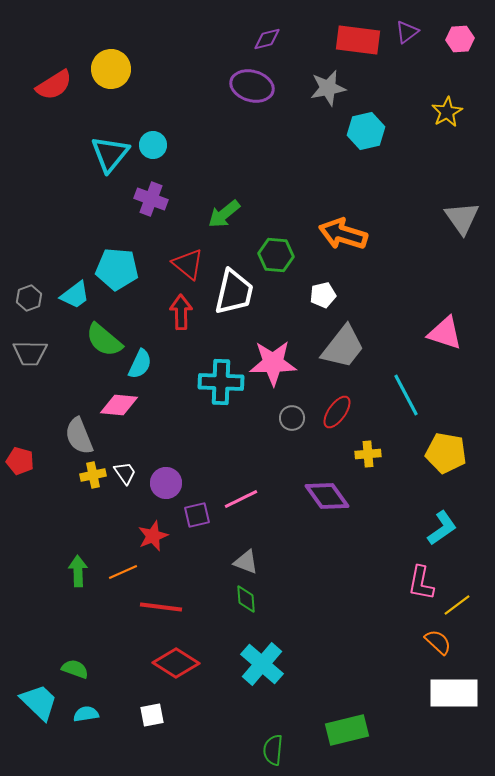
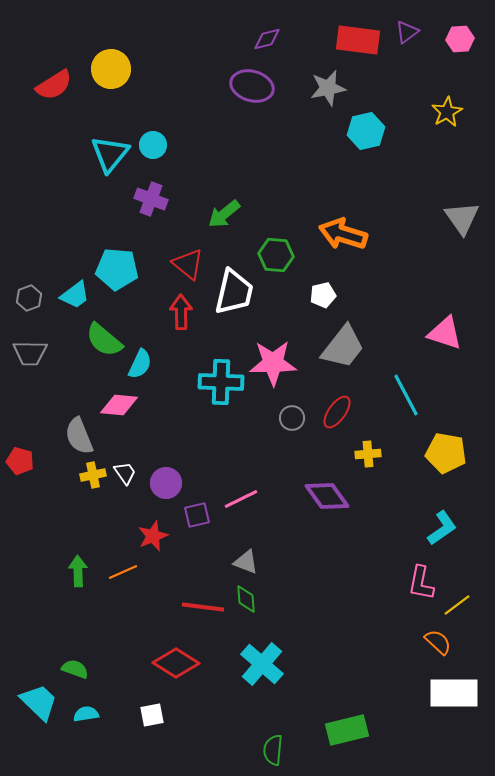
red line at (161, 607): moved 42 px right
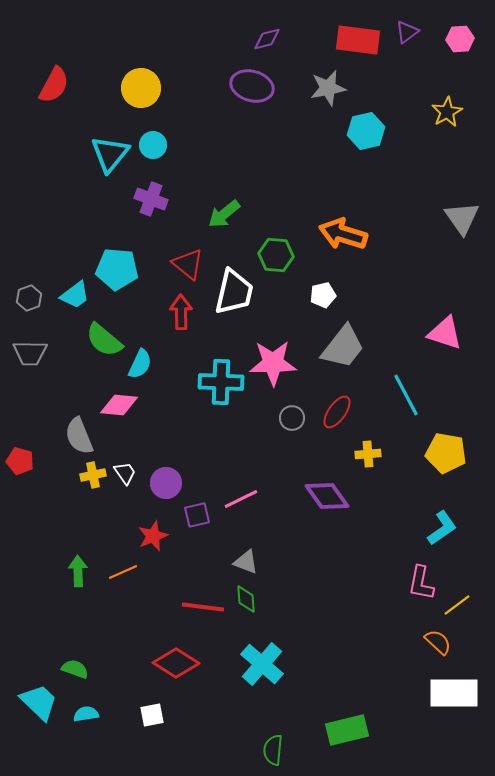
yellow circle at (111, 69): moved 30 px right, 19 px down
red semicircle at (54, 85): rotated 30 degrees counterclockwise
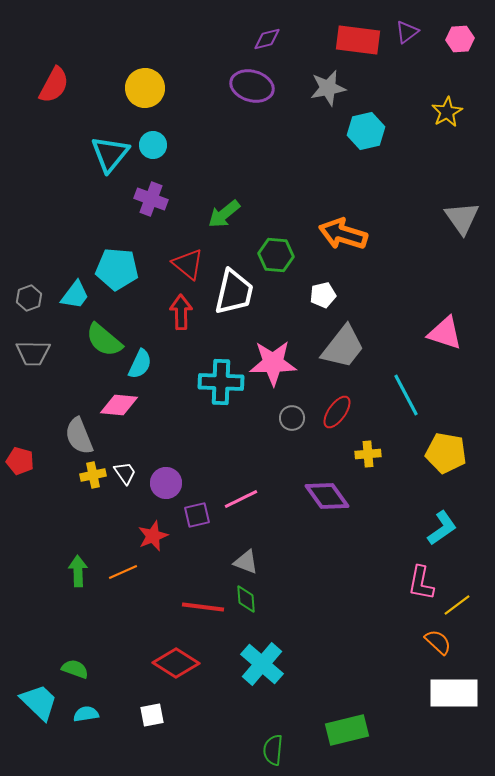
yellow circle at (141, 88): moved 4 px right
cyan trapezoid at (75, 295): rotated 16 degrees counterclockwise
gray trapezoid at (30, 353): moved 3 px right
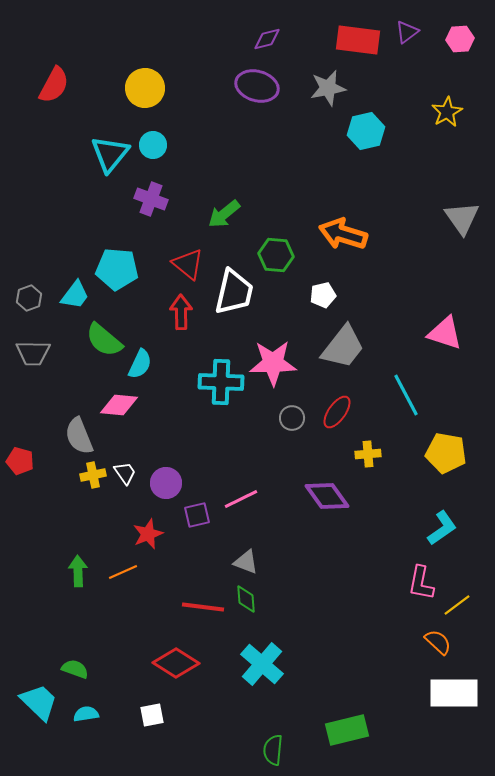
purple ellipse at (252, 86): moved 5 px right
red star at (153, 536): moved 5 px left, 2 px up
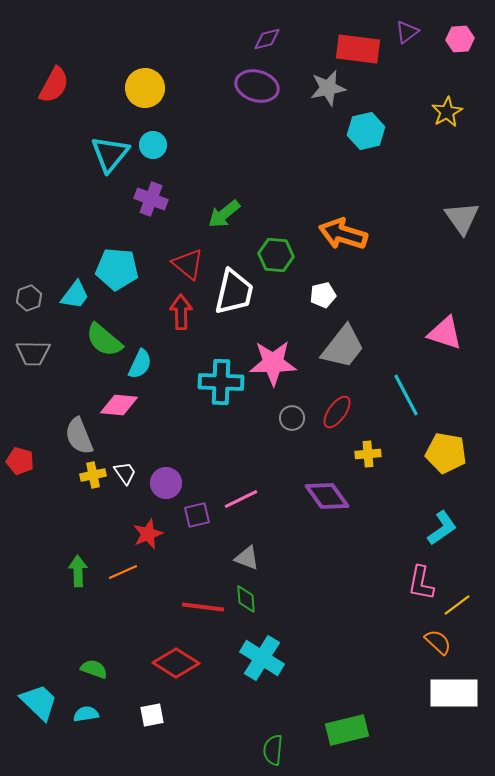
red rectangle at (358, 40): moved 9 px down
gray triangle at (246, 562): moved 1 px right, 4 px up
cyan cross at (262, 664): moved 6 px up; rotated 9 degrees counterclockwise
green semicircle at (75, 669): moved 19 px right
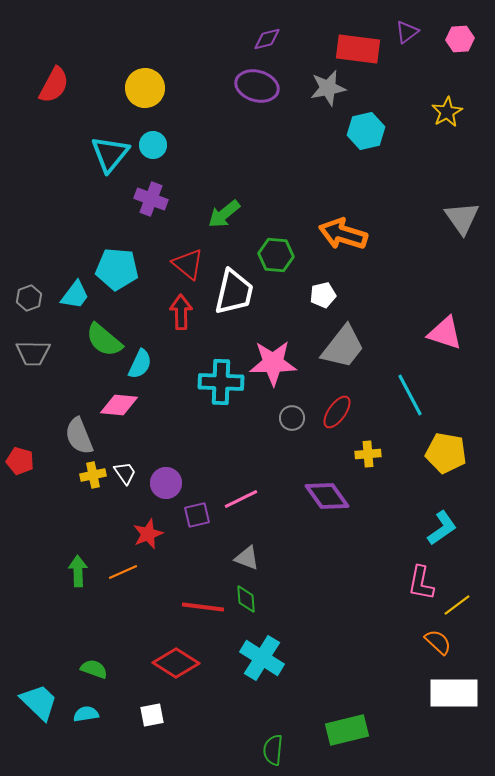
cyan line at (406, 395): moved 4 px right
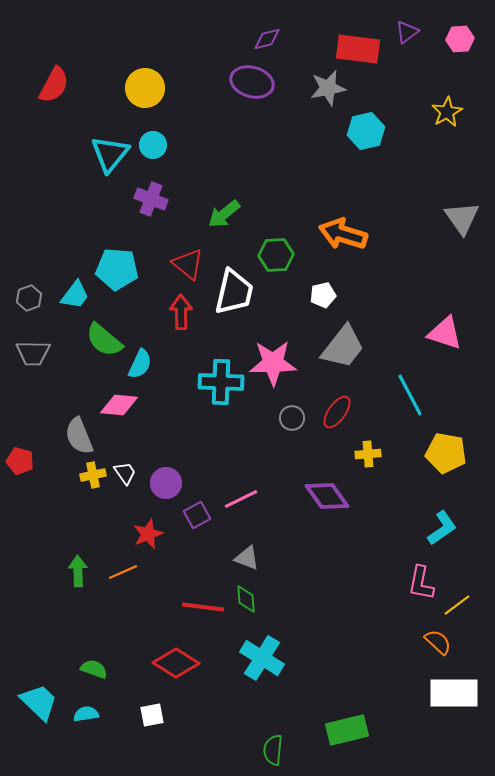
purple ellipse at (257, 86): moved 5 px left, 4 px up
green hexagon at (276, 255): rotated 8 degrees counterclockwise
purple square at (197, 515): rotated 16 degrees counterclockwise
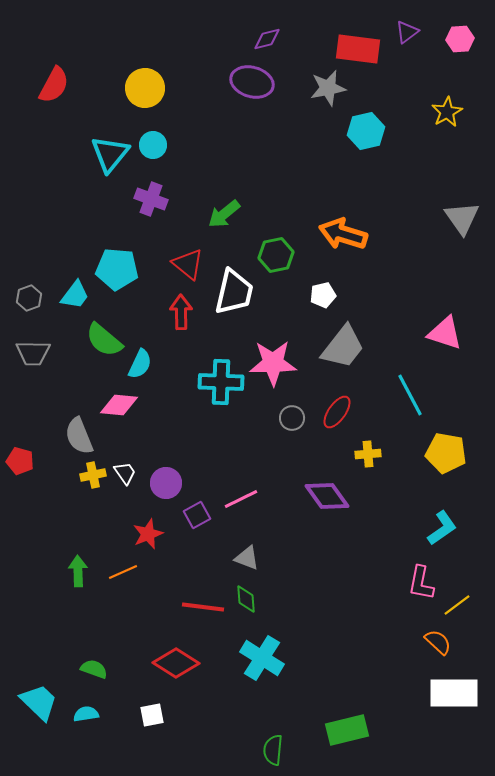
green hexagon at (276, 255): rotated 8 degrees counterclockwise
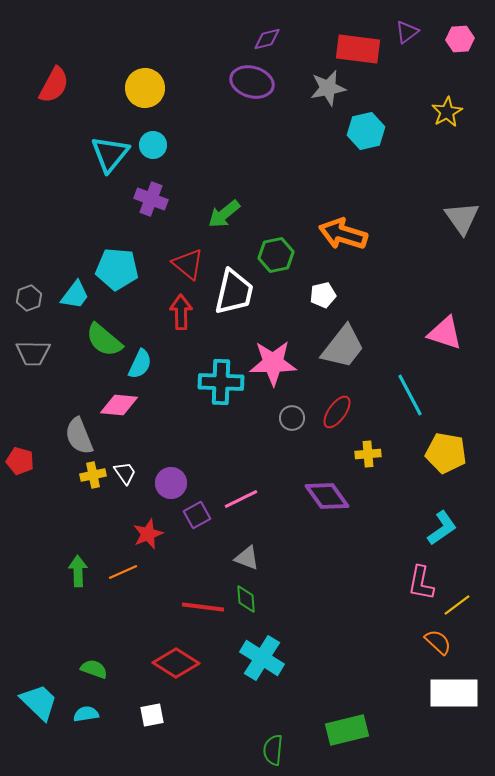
purple circle at (166, 483): moved 5 px right
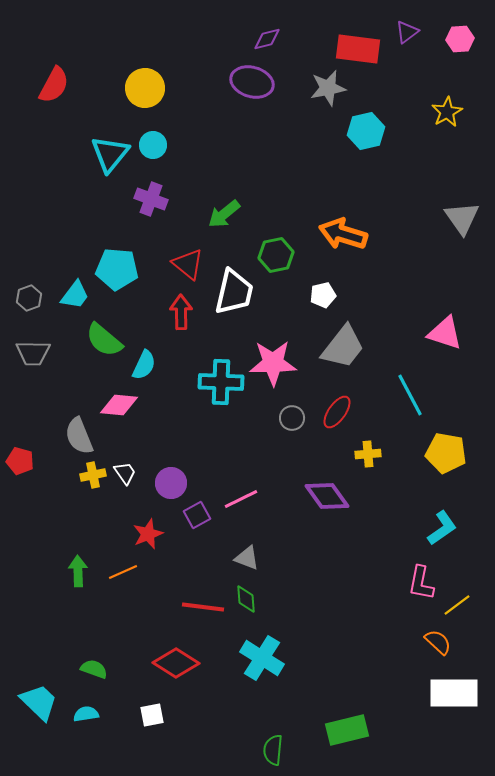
cyan semicircle at (140, 364): moved 4 px right, 1 px down
